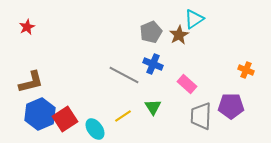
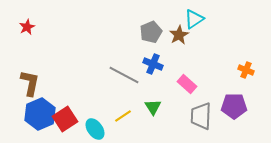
brown L-shape: moved 1 px left, 1 px down; rotated 64 degrees counterclockwise
purple pentagon: moved 3 px right
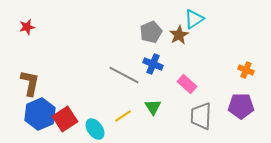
red star: rotated 14 degrees clockwise
purple pentagon: moved 7 px right
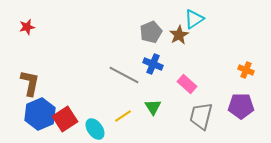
gray trapezoid: rotated 12 degrees clockwise
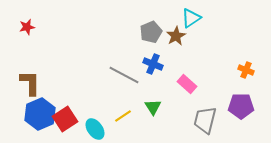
cyan triangle: moved 3 px left, 1 px up
brown star: moved 3 px left, 1 px down
brown L-shape: rotated 12 degrees counterclockwise
gray trapezoid: moved 4 px right, 4 px down
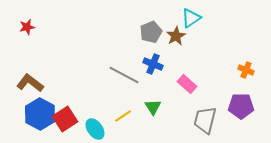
brown L-shape: rotated 52 degrees counterclockwise
blue hexagon: rotated 8 degrees counterclockwise
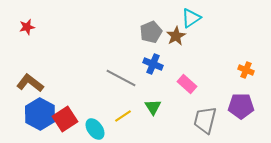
gray line: moved 3 px left, 3 px down
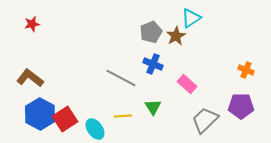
red star: moved 5 px right, 3 px up
brown L-shape: moved 5 px up
yellow line: rotated 30 degrees clockwise
gray trapezoid: rotated 32 degrees clockwise
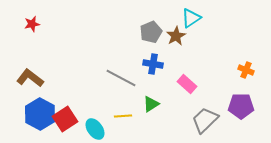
blue cross: rotated 12 degrees counterclockwise
green triangle: moved 2 px left, 3 px up; rotated 30 degrees clockwise
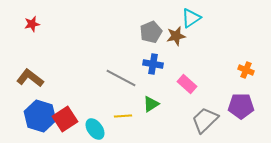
brown star: rotated 18 degrees clockwise
blue hexagon: moved 2 px down; rotated 12 degrees counterclockwise
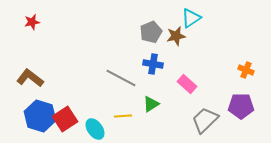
red star: moved 2 px up
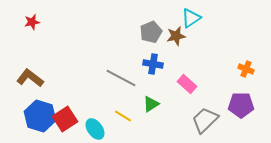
orange cross: moved 1 px up
purple pentagon: moved 1 px up
yellow line: rotated 36 degrees clockwise
